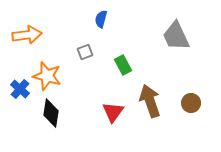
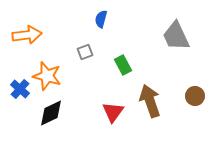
brown circle: moved 4 px right, 7 px up
black diamond: rotated 56 degrees clockwise
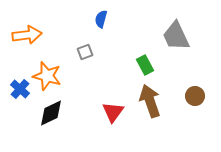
green rectangle: moved 22 px right
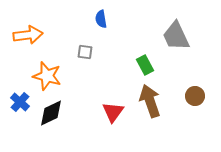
blue semicircle: rotated 24 degrees counterclockwise
orange arrow: moved 1 px right
gray square: rotated 28 degrees clockwise
blue cross: moved 13 px down
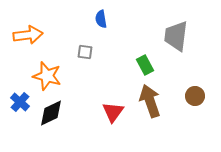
gray trapezoid: rotated 32 degrees clockwise
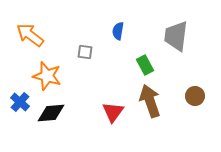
blue semicircle: moved 17 px right, 12 px down; rotated 18 degrees clockwise
orange arrow: moved 2 px right; rotated 136 degrees counterclockwise
black diamond: rotated 20 degrees clockwise
